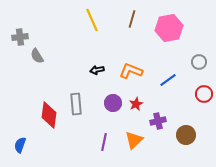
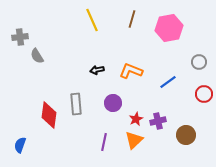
blue line: moved 2 px down
red star: moved 15 px down
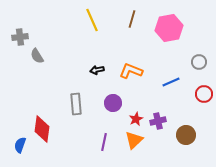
blue line: moved 3 px right; rotated 12 degrees clockwise
red diamond: moved 7 px left, 14 px down
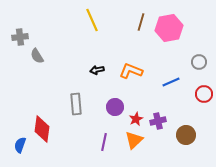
brown line: moved 9 px right, 3 px down
purple circle: moved 2 px right, 4 px down
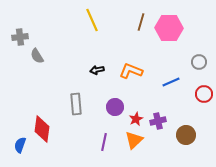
pink hexagon: rotated 12 degrees clockwise
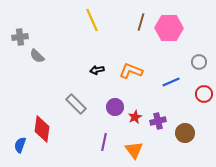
gray semicircle: rotated 14 degrees counterclockwise
gray rectangle: rotated 40 degrees counterclockwise
red star: moved 1 px left, 2 px up
brown circle: moved 1 px left, 2 px up
orange triangle: moved 10 px down; rotated 24 degrees counterclockwise
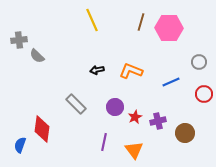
gray cross: moved 1 px left, 3 px down
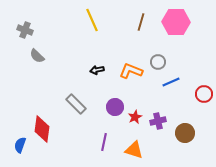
pink hexagon: moved 7 px right, 6 px up
gray cross: moved 6 px right, 10 px up; rotated 28 degrees clockwise
gray circle: moved 41 px left
orange triangle: rotated 36 degrees counterclockwise
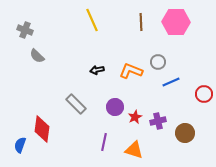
brown line: rotated 18 degrees counterclockwise
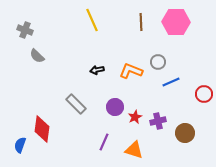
purple line: rotated 12 degrees clockwise
